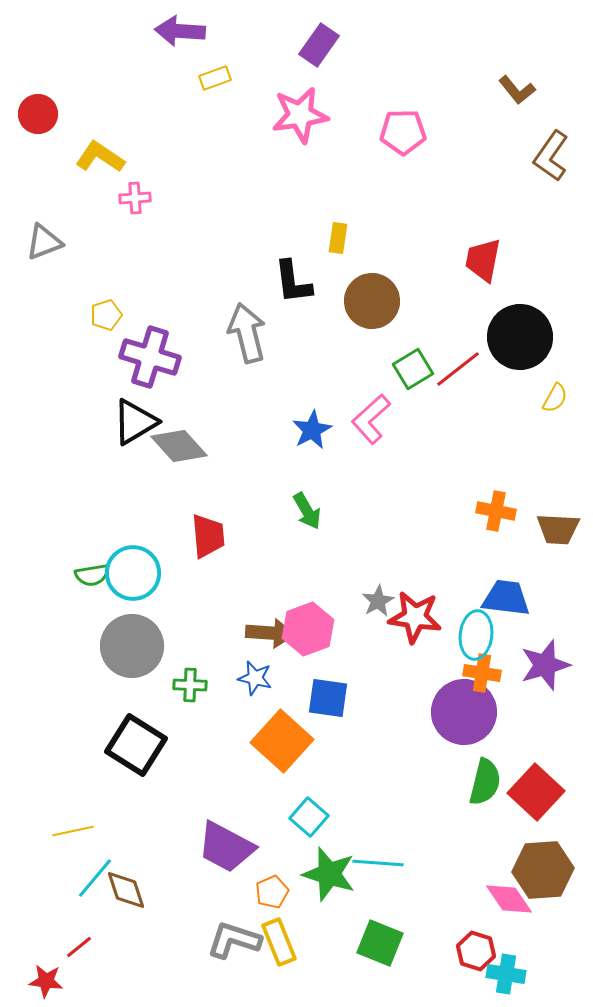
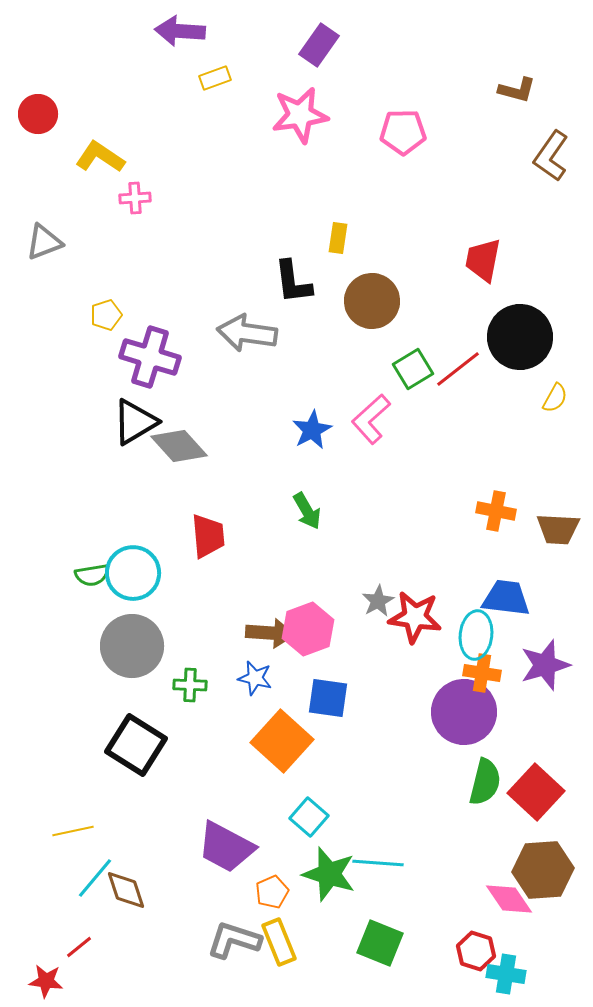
brown L-shape at (517, 90): rotated 36 degrees counterclockwise
gray arrow at (247, 333): rotated 68 degrees counterclockwise
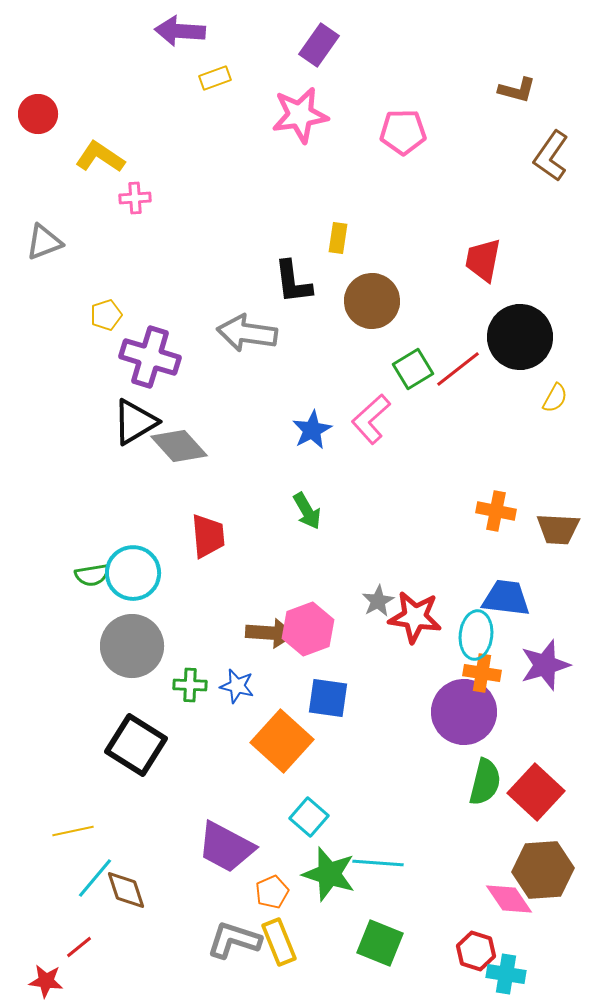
blue star at (255, 678): moved 18 px left, 8 px down
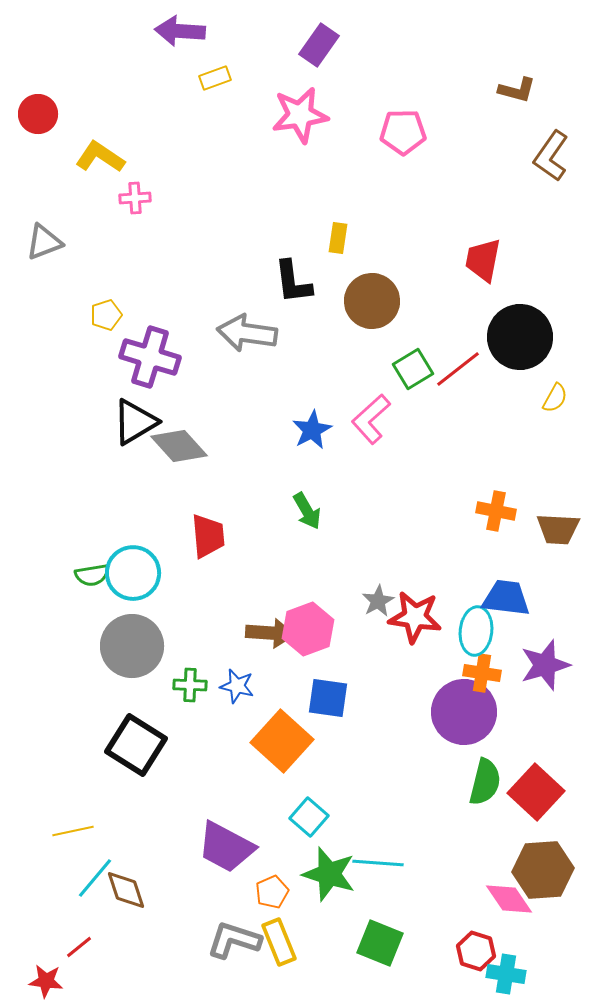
cyan ellipse at (476, 635): moved 4 px up
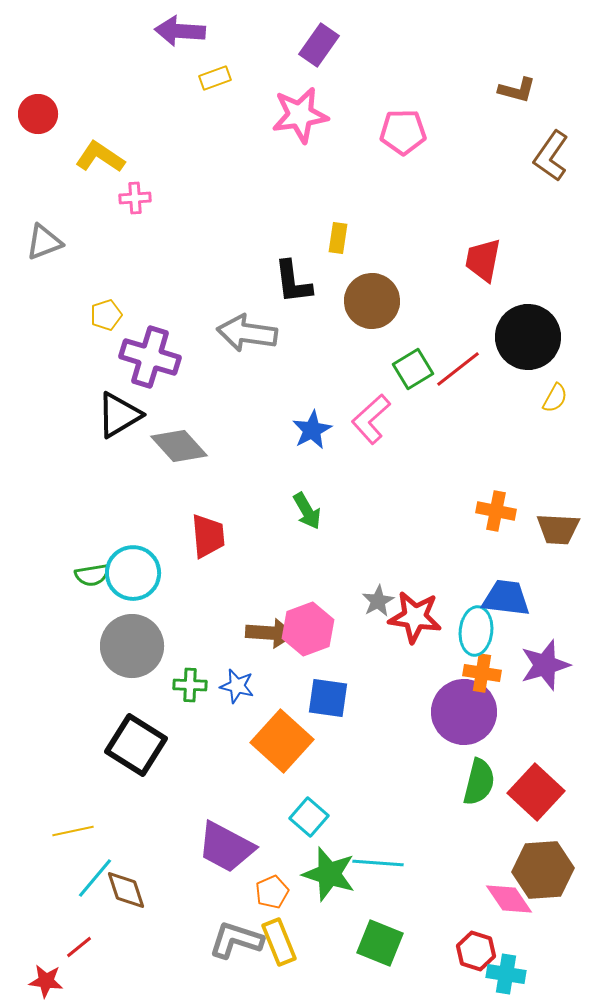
black circle at (520, 337): moved 8 px right
black triangle at (135, 422): moved 16 px left, 7 px up
green semicircle at (485, 782): moved 6 px left
gray L-shape at (234, 940): moved 2 px right
